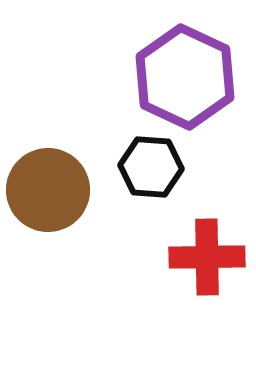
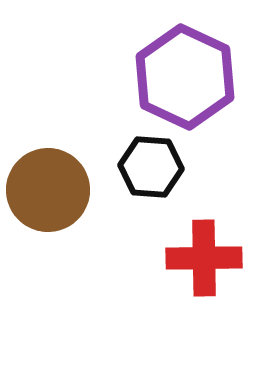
red cross: moved 3 px left, 1 px down
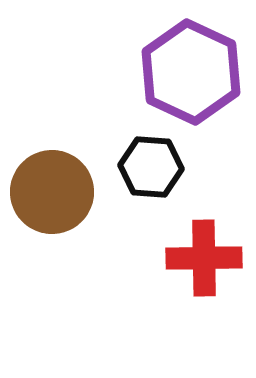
purple hexagon: moved 6 px right, 5 px up
brown circle: moved 4 px right, 2 px down
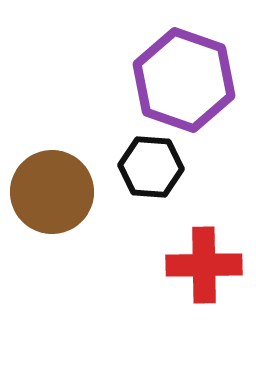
purple hexagon: moved 7 px left, 8 px down; rotated 6 degrees counterclockwise
red cross: moved 7 px down
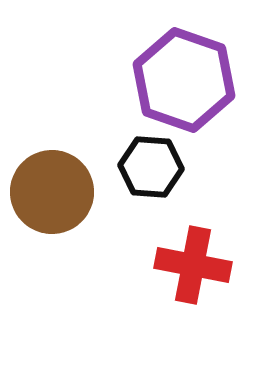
red cross: moved 11 px left; rotated 12 degrees clockwise
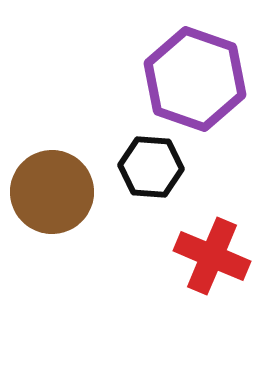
purple hexagon: moved 11 px right, 1 px up
red cross: moved 19 px right, 9 px up; rotated 12 degrees clockwise
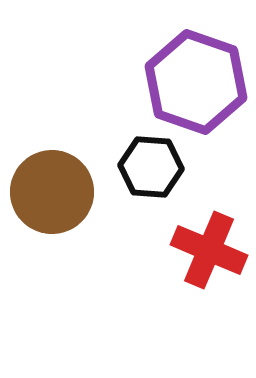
purple hexagon: moved 1 px right, 3 px down
red cross: moved 3 px left, 6 px up
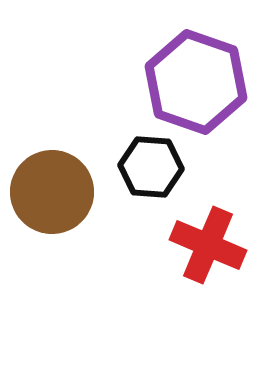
red cross: moved 1 px left, 5 px up
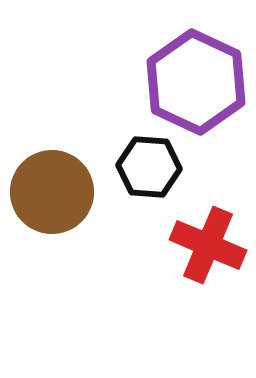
purple hexagon: rotated 6 degrees clockwise
black hexagon: moved 2 px left
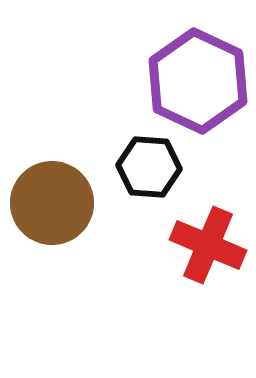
purple hexagon: moved 2 px right, 1 px up
brown circle: moved 11 px down
